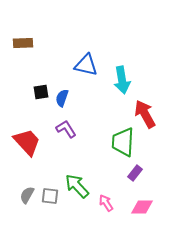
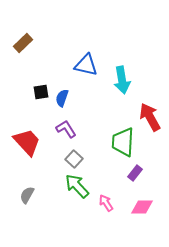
brown rectangle: rotated 42 degrees counterclockwise
red arrow: moved 5 px right, 3 px down
gray square: moved 24 px right, 37 px up; rotated 36 degrees clockwise
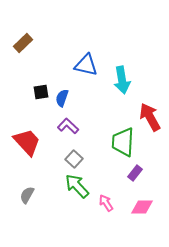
purple L-shape: moved 2 px right, 3 px up; rotated 15 degrees counterclockwise
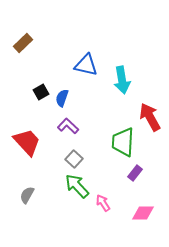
black square: rotated 21 degrees counterclockwise
pink arrow: moved 3 px left
pink diamond: moved 1 px right, 6 px down
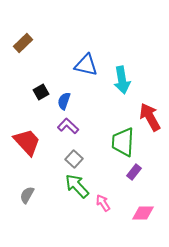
blue semicircle: moved 2 px right, 3 px down
purple rectangle: moved 1 px left, 1 px up
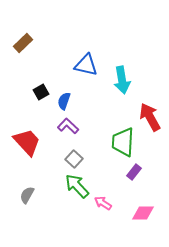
pink arrow: rotated 24 degrees counterclockwise
